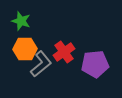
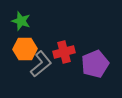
red cross: rotated 20 degrees clockwise
purple pentagon: rotated 16 degrees counterclockwise
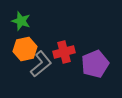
orange hexagon: rotated 10 degrees counterclockwise
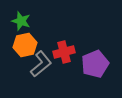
orange hexagon: moved 4 px up
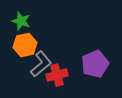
red cross: moved 7 px left, 23 px down
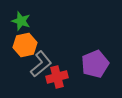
red cross: moved 2 px down
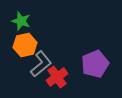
red cross: rotated 20 degrees counterclockwise
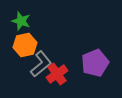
purple pentagon: moved 1 px up
red cross: moved 3 px up
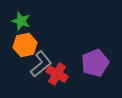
red cross: rotated 25 degrees counterclockwise
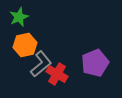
green star: moved 2 px left, 4 px up; rotated 30 degrees clockwise
